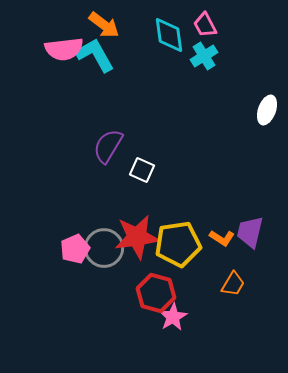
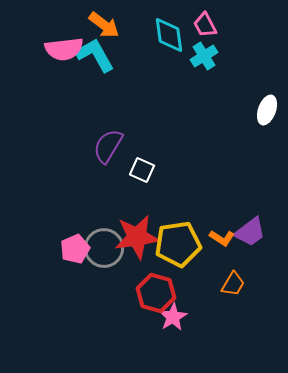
purple trapezoid: rotated 140 degrees counterclockwise
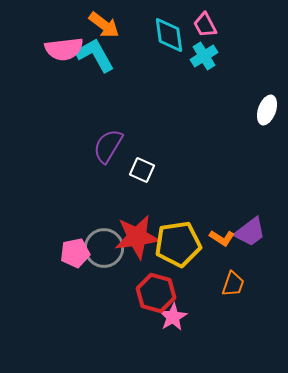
pink pentagon: moved 4 px down; rotated 12 degrees clockwise
orange trapezoid: rotated 12 degrees counterclockwise
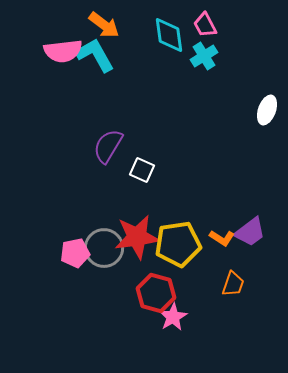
pink semicircle: moved 1 px left, 2 px down
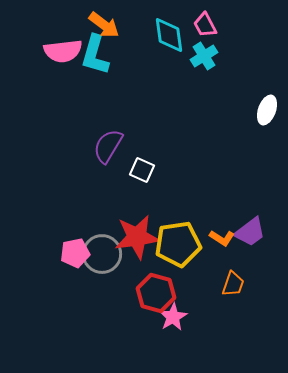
cyan L-shape: rotated 135 degrees counterclockwise
gray circle: moved 2 px left, 6 px down
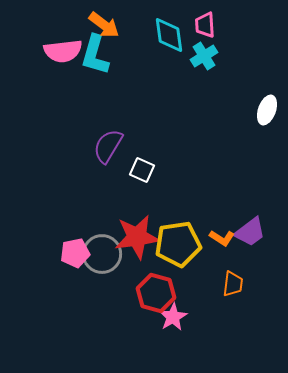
pink trapezoid: rotated 24 degrees clockwise
orange trapezoid: rotated 12 degrees counterclockwise
